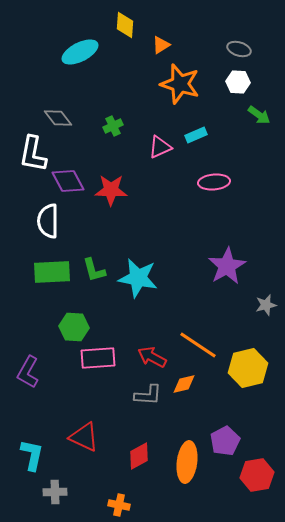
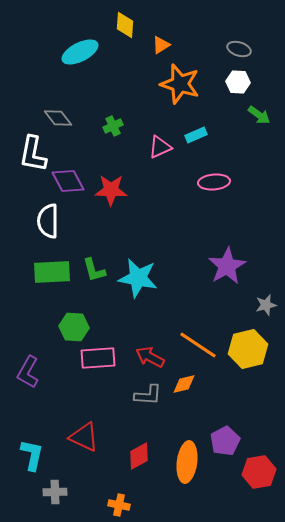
red arrow: moved 2 px left
yellow hexagon: moved 19 px up
red hexagon: moved 2 px right, 3 px up
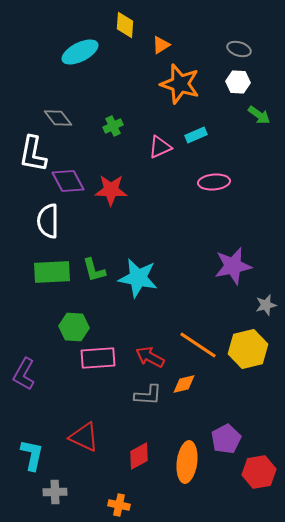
purple star: moved 6 px right; rotated 18 degrees clockwise
purple L-shape: moved 4 px left, 2 px down
purple pentagon: moved 1 px right, 2 px up
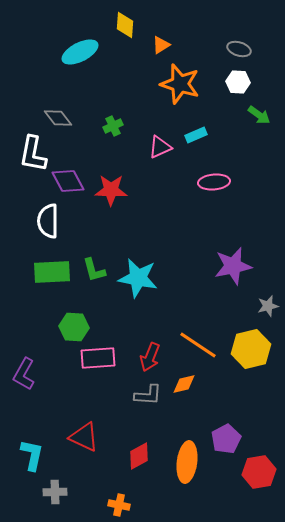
gray star: moved 2 px right, 1 px down
yellow hexagon: moved 3 px right
red arrow: rotated 96 degrees counterclockwise
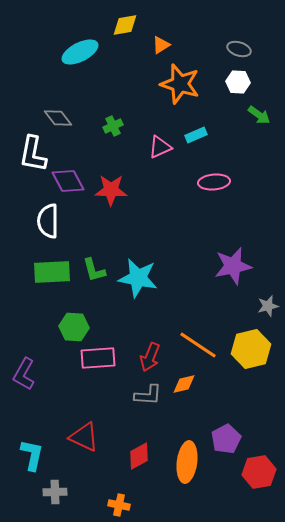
yellow diamond: rotated 76 degrees clockwise
